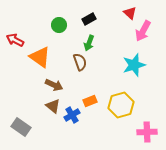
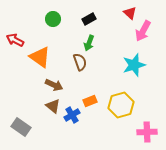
green circle: moved 6 px left, 6 px up
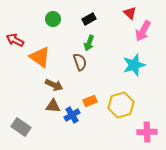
brown triangle: rotated 35 degrees counterclockwise
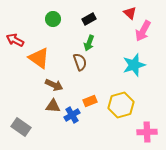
orange triangle: moved 1 px left, 1 px down
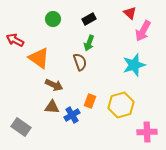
orange rectangle: rotated 48 degrees counterclockwise
brown triangle: moved 1 px left, 1 px down
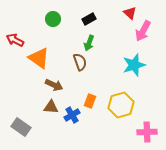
brown triangle: moved 1 px left
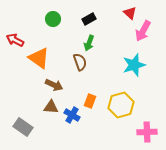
blue cross: rotated 28 degrees counterclockwise
gray rectangle: moved 2 px right
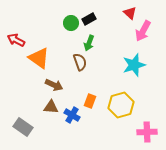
green circle: moved 18 px right, 4 px down
red arrow: moved 1 px right
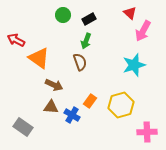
green circle: moved 8 px left, 8 px up
green arrow: moved 3 px left, 2 px up
orange rectangle: rotated 16 degrees clockwise
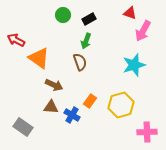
red triangle: rotated 24 degrees counterclockwise
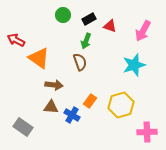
red triangle: moved 20 px left, 13 px down
brown arrow: rotated 18 degrees counterclockwise
